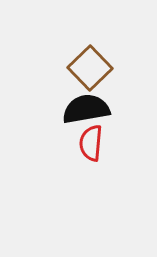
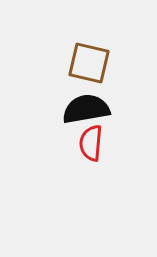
brown square: moved 1 px left, 5 px up; rotated 33 degrees counterclockwise
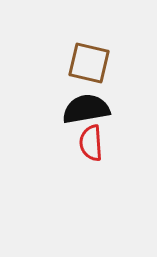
red semicircle: rotated 9 degrees counterclockwise
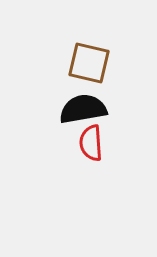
black semicircle: moved 3 px left
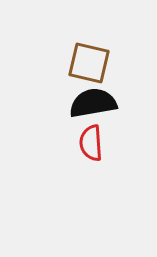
black semicircle: moved 10 px right, 6 px up
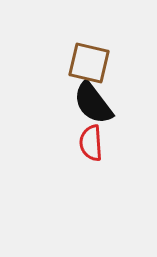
black semicircle: rotated 117 degrees counterclockwise
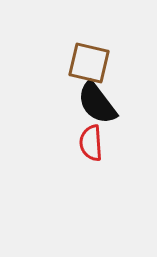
black semicircle: moved 4 px right
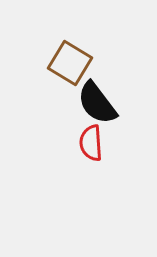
brown square: moved 19 px left; rotated 18 degrees clockwise
